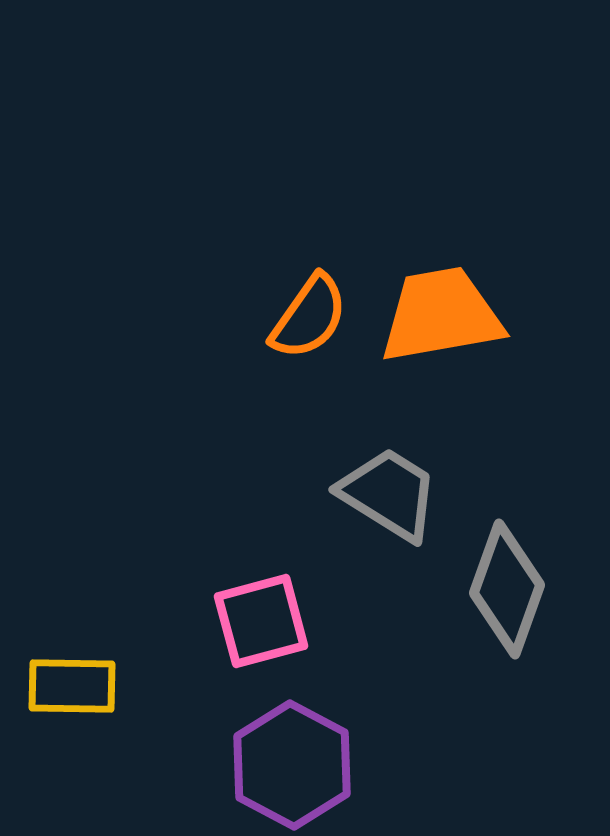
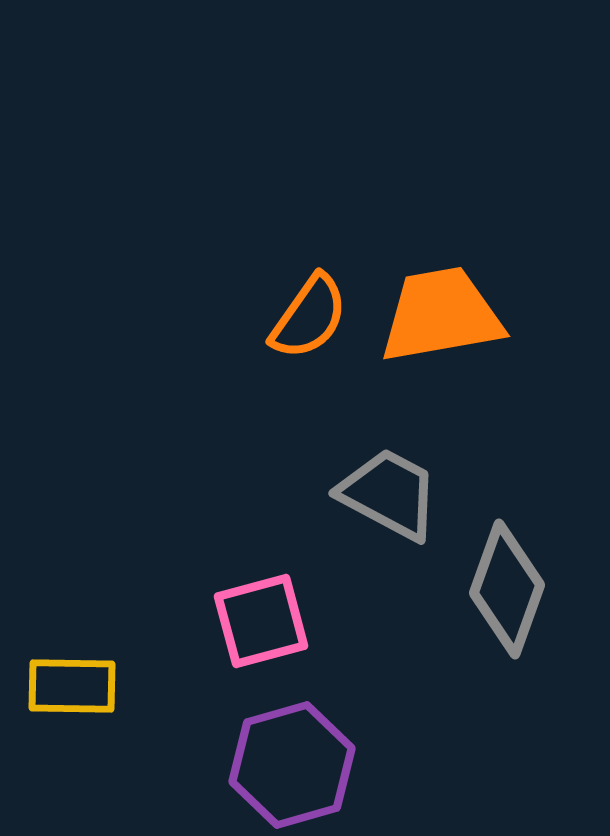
gray trapezoid: rotated 4 degrees counterclockwise
purple hexagon: rotated 16 degrees clockwise
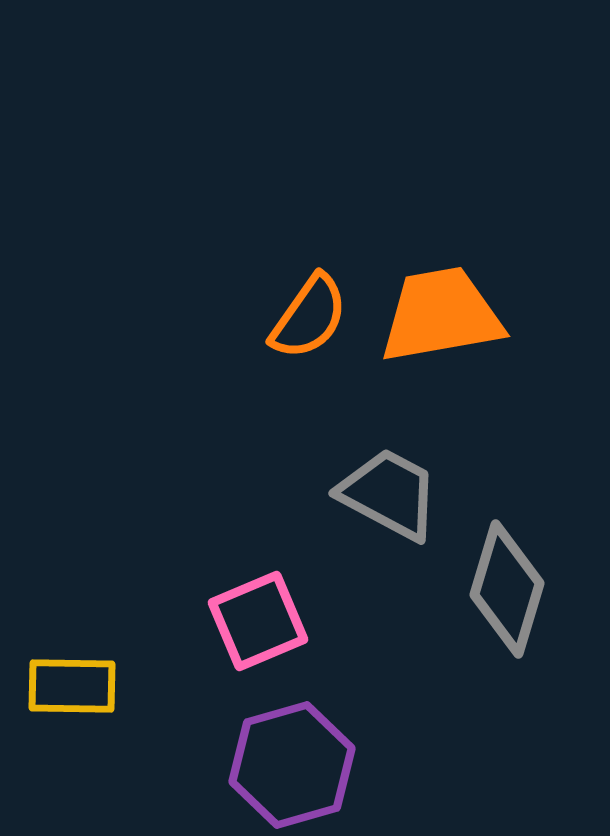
gray diamond: rotated 3 degrees counterclockwise
pink square: moved 3 px left; rotated 8 degrees counterclockwise
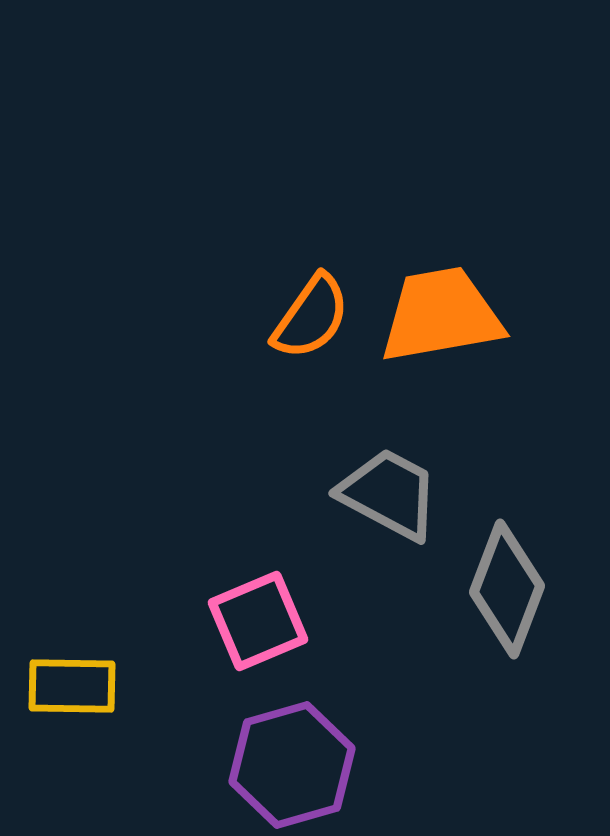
orange semicircle: moved 2 px right
gray diamond: rotated 4 degrees clockwise
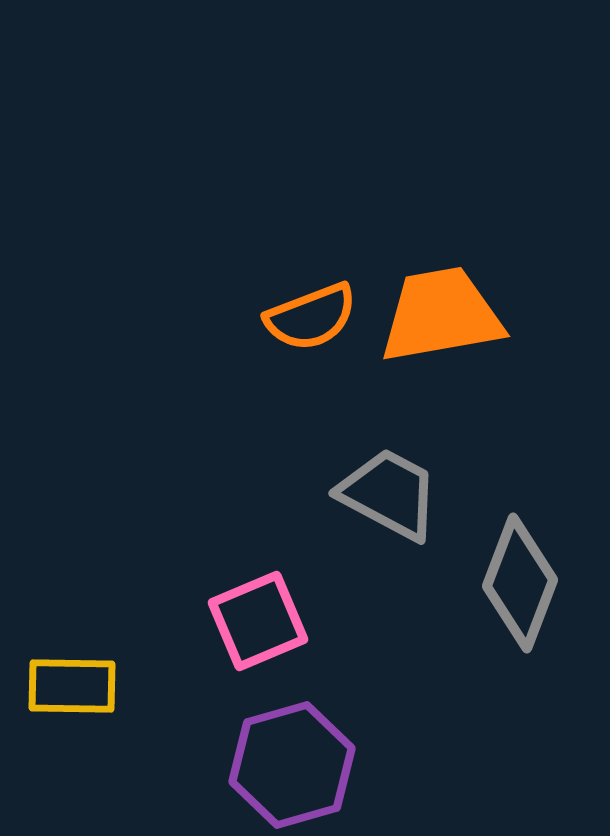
orange semicircle: rotated 34 degrees clockwise
gray diamond: moved 13 px right, 6 px up
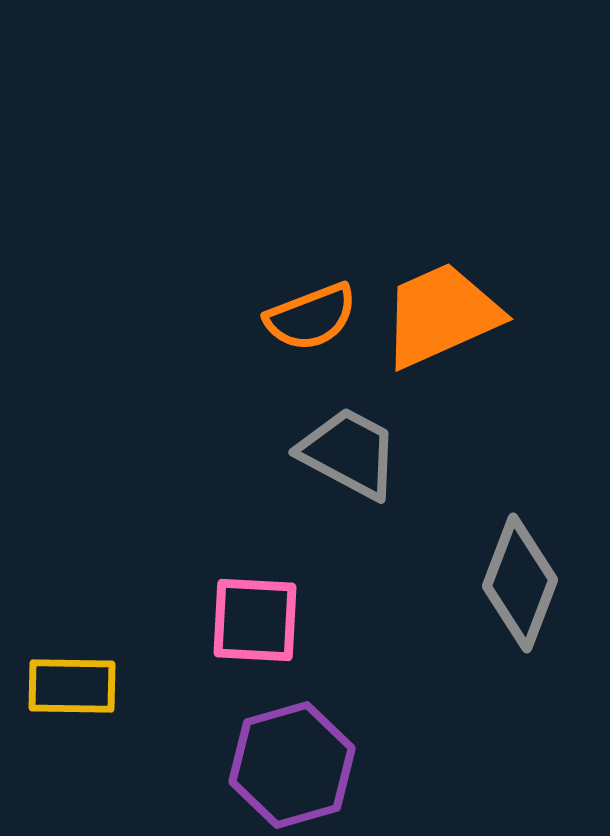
orange trapezoid: rotated 14 degrees counterclockwise
gray trapezoid: moved 40 px left, 41 px up
pink square: moved 3 px left, 1 px up; rotated 26 degrees clockwise
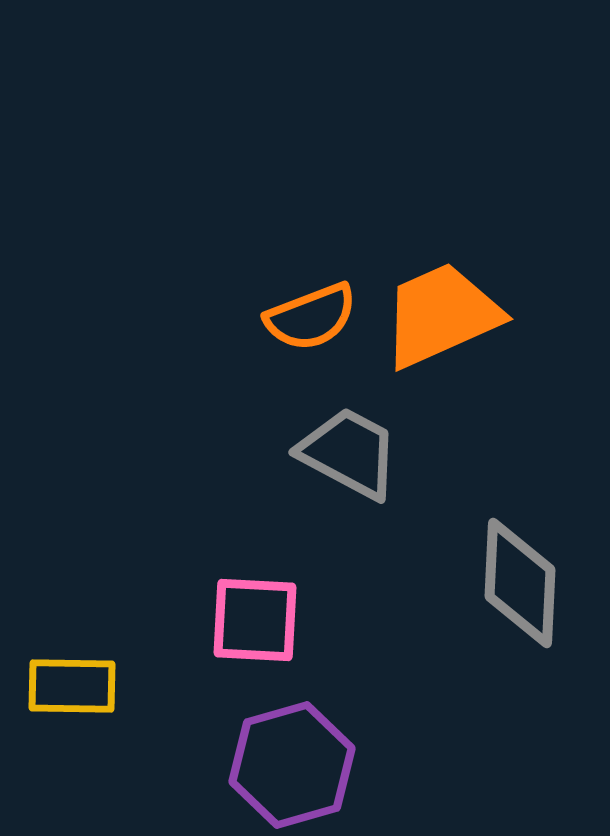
gray diamond: rotated 18 degrees counterclockwise
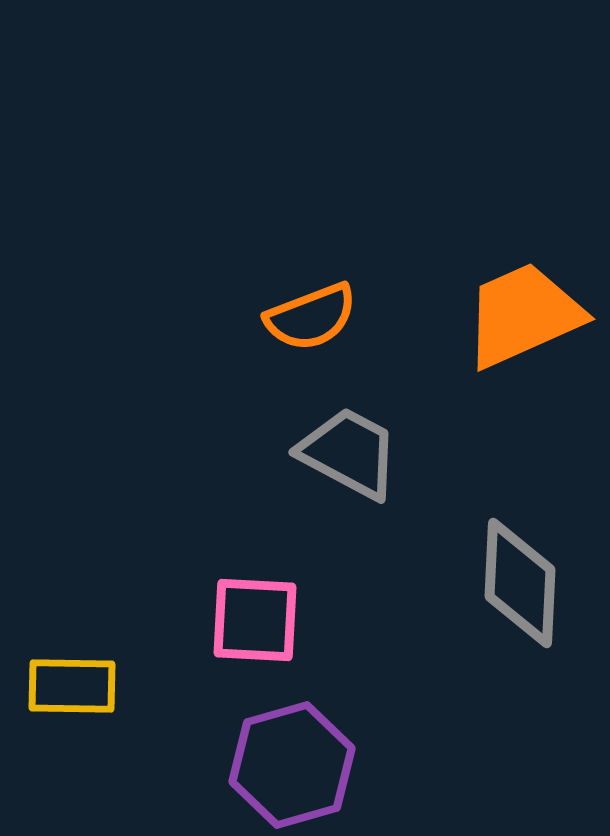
orange trapezoid: moved 82 px right
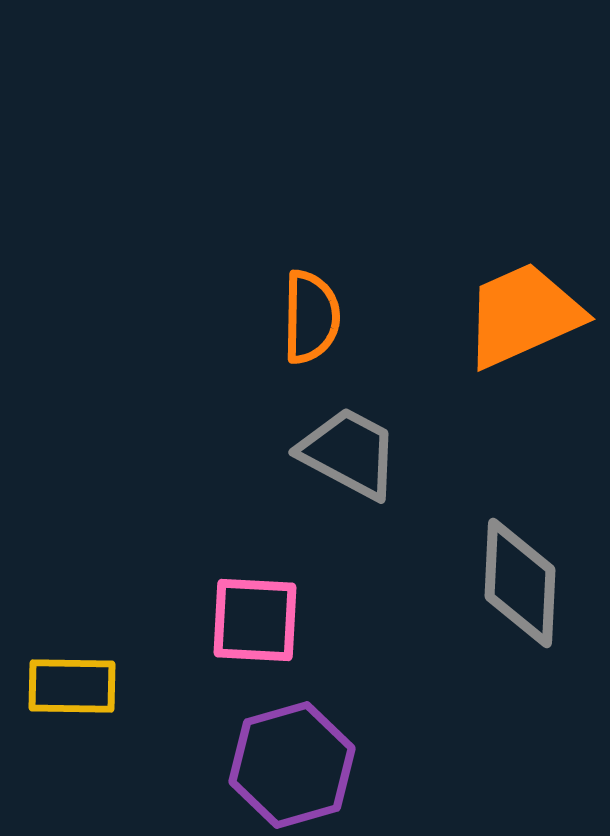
orange semicircle: rotated 68 degrees counterclockwise
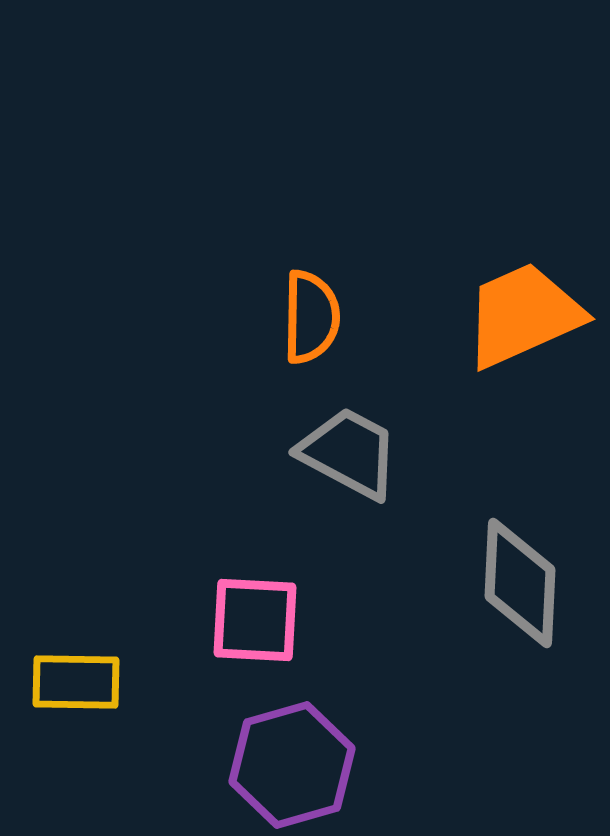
yellow rectangle: moved 4 px right, 4 px up
